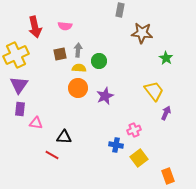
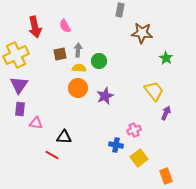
pink semicircle: rotated 56 degrees clockwise
orange rectangle: moved 2 px left
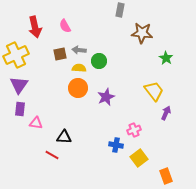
gray arrow: moved 1 px right; rotated 88 degrees counterclockwise
purple star: moved 1 px right, 1 px down
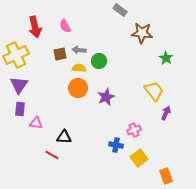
gray rectangle: rotated 64 degrees counterclockwise
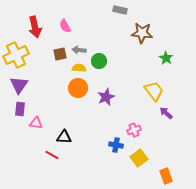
gray rectangle: rotated 24 degrees counterclockwise
purple arrow: rotated 72 degrees counterclockwise
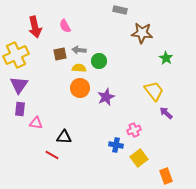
orange circle: moved 2 px right
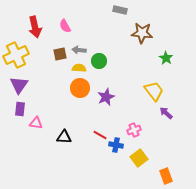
red line: moved 48 px right, 20 px up
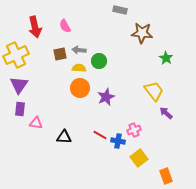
blue cross: moved 2 px right, 4 px up
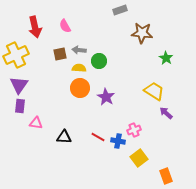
gray rectangle: rotated 32 degrees counterclockwise
yellow trapezoid: rotated 20 degrees counterclockwise
purple star: rotated 18 degrees counterclockwise
purple rectangle: moved 3 px up
red line: moved 2 px left, 2 px down
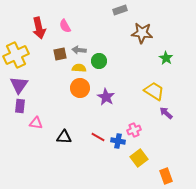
red arrow: moved 4 px right, 1 px down
